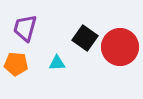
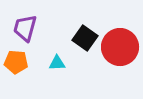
orange pentagon: moved 2 px up
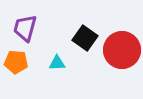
red circle: moved 2 px right, 3 px down
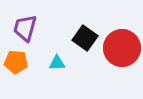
red circle: moved 2 px up
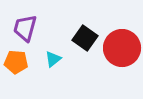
cyan triangle: moved 4 px left, 4 px up; rotated 36 degrees counterclockwise
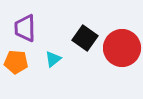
purple trapezoid: rotated 16 degrees counterclockwise
